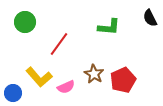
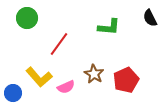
green circle: moved 2 px right, 4 px up
red pentagon: moved 3 px right
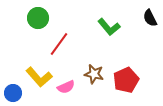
green circle: moved 11 px right
green L-shape: rotated 45 degrees clockwise
brown star: rotated 18 degrees counterclockwise
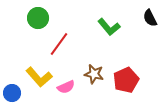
blue circle: moved 1 px left
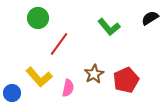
black semicircle: rotated 84 degrees clockwise
brown star: rotated 30 degrees clockwise
pink semicircle: moved 2 px right, 1 px down; rotated 54 degrees counterclockwise
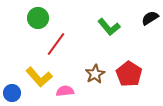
red line: moved 3 px left
brown star: moved 1 px right
red pentagon: moved 3 px right, 6 px up; rotated 15 degrees counterclockwise
pink semicircle: moved 3 px left, 3 px down; rotated 108 degrees counterclockwise
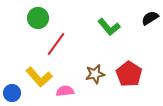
brown star: rotated 18 degrees clockwise
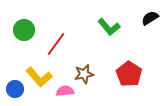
green circle: moved 14 px left, 12 px down
brown star: moved 11 px left
blue circle: moved 3 px right, 4 px up
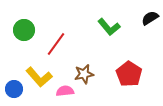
blue circle: moved 1 px left
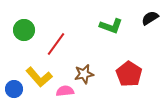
green L-shape: moved 2 px right, 1 px up; rotated 30 degrees counterclockwise
